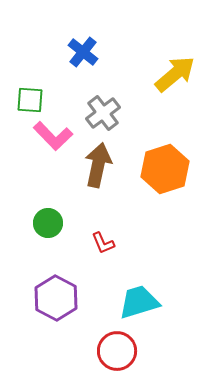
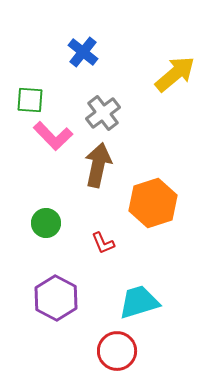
orange hexagon: moved 12 px left, 34 px down
green circle: moved 2 px left
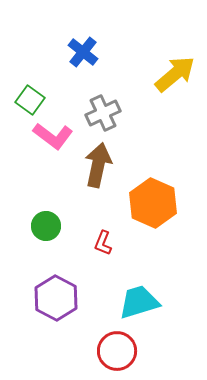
green square: rotated 32 degrees clockwise
gray cross: rotated 12 degrees clockwise
pink L-shape: rotated 9 degrees counterclockwise
orange hexagon: rotated 18 degrees counterclockwise
green circle: moved 3 px down
red L-shape: rotated 45 degrees clockwise
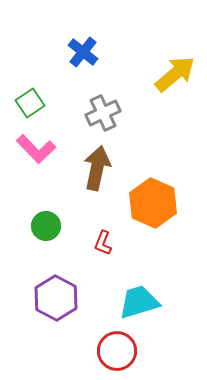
green square: moved 3 px down; rotated 20 degrees clockwise
pink L-shape: moved 17 px left, 13 px down; rotated 9 degrees clockwise
brown arrow: moved 1 px left, 3 px down
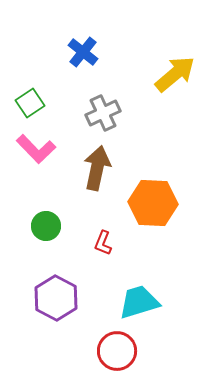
orange hexagon: rotated 21 degrees counterclockwise
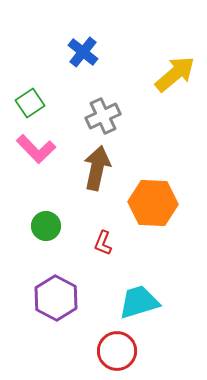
gray cross: moved 3 px down
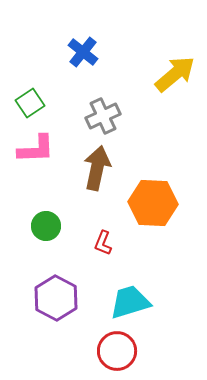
pink L-shape: rotated 48 degrees counterclockwise
cyan trapezoid: moved 9 px left
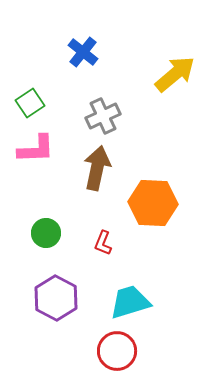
green circle: moved 7 px down
